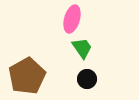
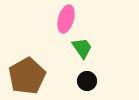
pink ellipse: moved 6 px left
black circle: moved 2 px down
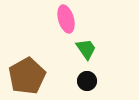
pink ellipse: rotated 32 degrees counterclockwise
green trapezoid: moved 4 px right, 1 px down
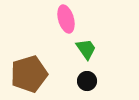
brown pentagon: moved 2 px right, 2 px up; rotated 12 degrees clockwise
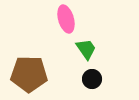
brown pentagon: rotated 18 degrees clockwise
black circle: moved 5 px right, 2 px up
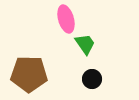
green trapezoid: moved 1 px left, 5 px up
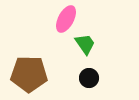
pink ellipse: rotated 44 degrees clockwise
black circle: moved 3 px left, 1 px up
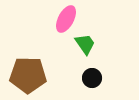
brown pentagon: moved 1 px left, 1 px down
black circle: moved 3 px right
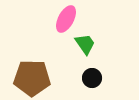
brown pentagon: moved 4 px right, 3 px down
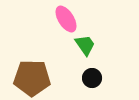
pink ellipse: rotated 60 degrees counterclockwise
green trapezoid: moved 1 px down
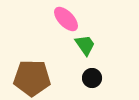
pink ellipse: rotated 12 degrees counterclockwise
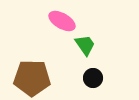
pink ellipse: moved 4 px left, 2 px down; rotated 16 degrees counterclockwise
black circle: moved 1 px right
